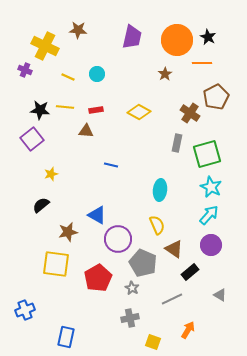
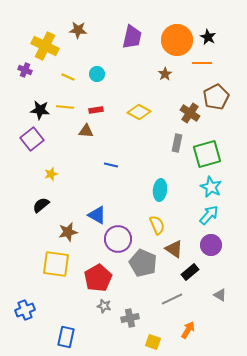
gray star at (132, 288): moved 28 px left, 18 px down; rotated 16 degrees counterclockwise
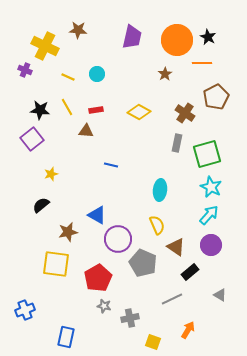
yellow line at (65, 107): moved 2 px right; rotated 54 degrees clockwise
brown cross at (190, 113): moved 5 px left
brown triangle at (174, 249): moved 2 px right, 2 px up
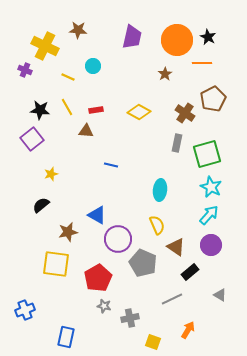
cyan circle at (97, 74): moved 4 px left, 8 px up
brown pentagon at (216, 97): moved 3 px left, 2 px down
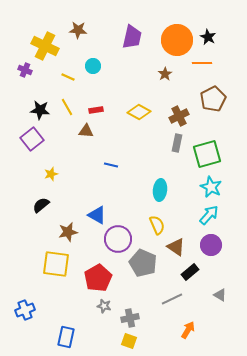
brown cross at (185, 113): moved 6 px left, 3 px down; rotated 30 degrees clockwise
yellow square at (153, 342): moved 24 px left, 1 px up
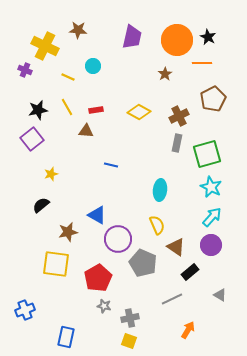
black star at (40, 110): moved 2 px left; rotated 18 degrees counterclockwise
cyan arrow at (209, 215): moved 3 px right, 2 px down
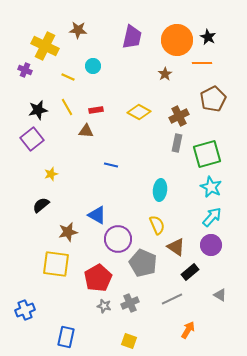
gray cross at (130, 318): moved 15 px up; rotated 12 degrees counterclockwise
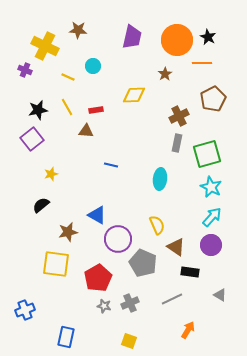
yellow diamond at (139, 112): moved 5 px left, 17 px up; rotated 30 degrees counterclockwise
cyan ellipse at (160, 190): moved 11 px up
black rectangle at (190, 272): rotated 48 degrees clockwise
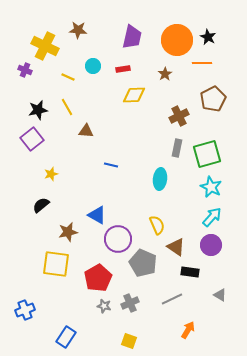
red rectangle at (96, 110): moved 27 px right, 41 px up
gray rectangle at (177, 143): moved 5 px down
blue rectangle at (66, 337): rotated 20 degrees clockwise
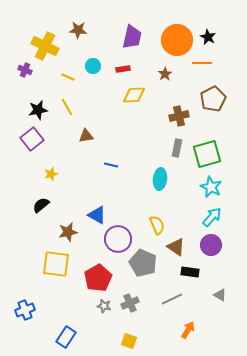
brown cross at (179, 116): rotated 12 degrees clockwise
brown triangle at (86, 131): moved 5 px down; rotated 14 degrees counterclockwise
